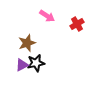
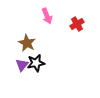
pink arrow: rotated 35 degrees clockwise
brown star: rotated 24 degrees counterclockwise
purple triangle: rotated 24 degrees counterclockwise
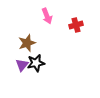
red cross: moved 1 px left, 1 px down; rotated 16 degrees clockwise
brown star: rotated 24 degrees clockwise
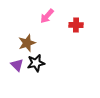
pink arrow: rotated 63 degrees clockwise
red cross: rotated 16 degrees clockwise
purple triangle: moved 5 px left; rotated 24 degrees counterclockwise
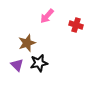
red cross: rotated 16 degrees clockwise
black star: moved 3 px right
